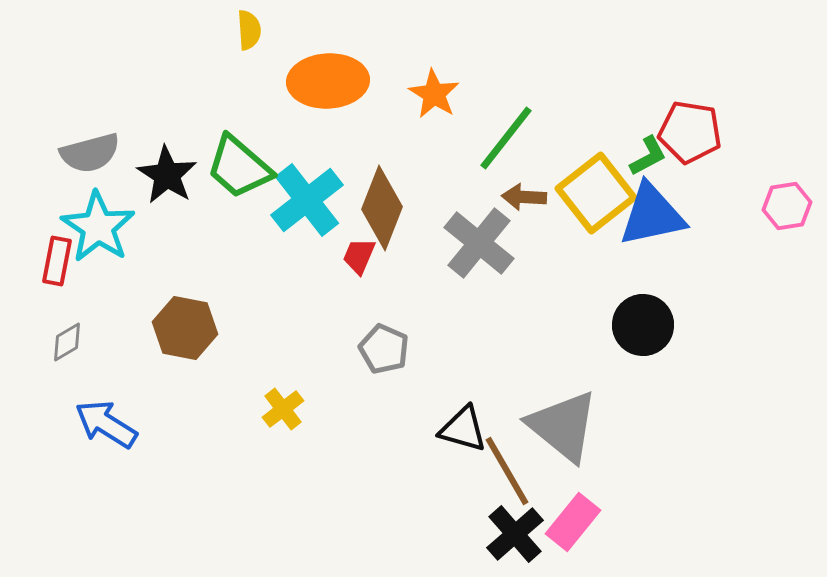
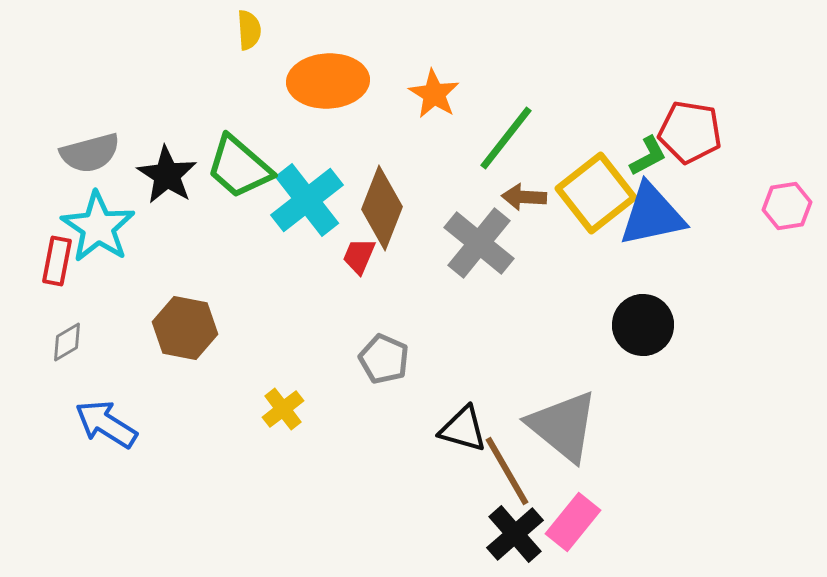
gray pentagon: moved 10 px down
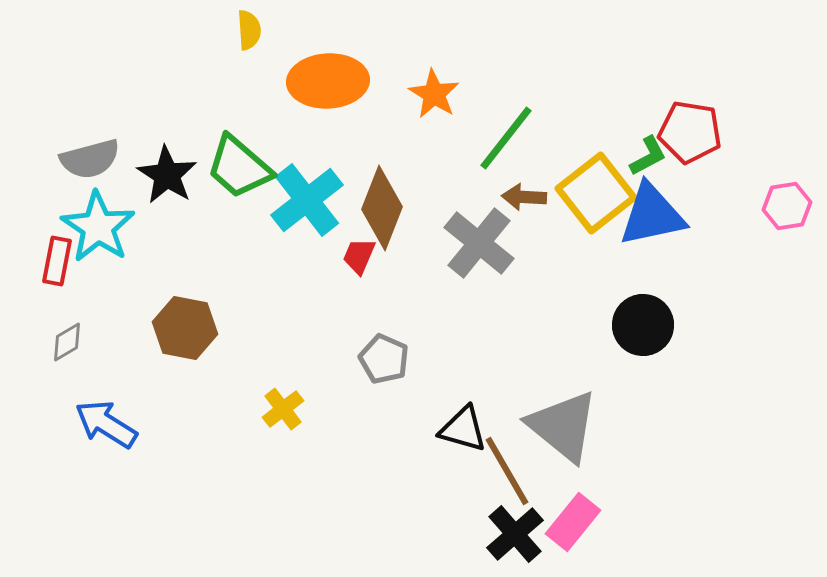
gray semicircle: moved 6 px down
